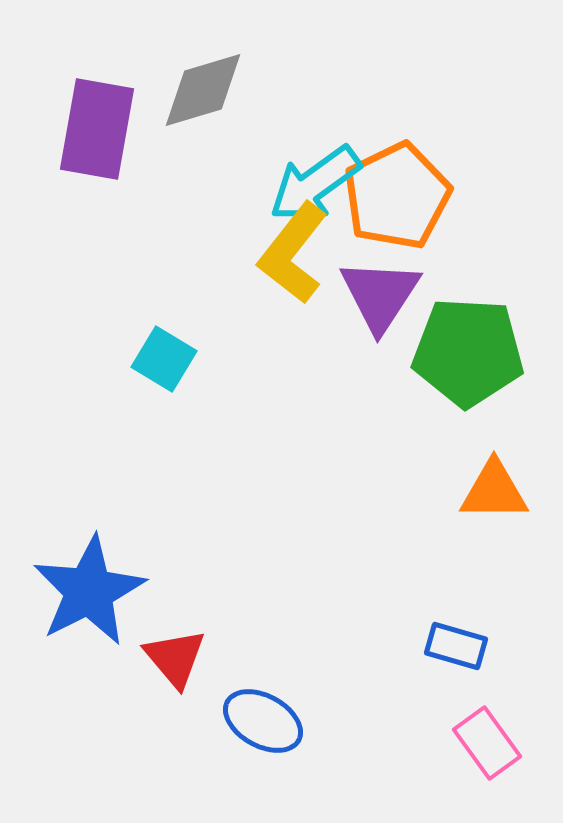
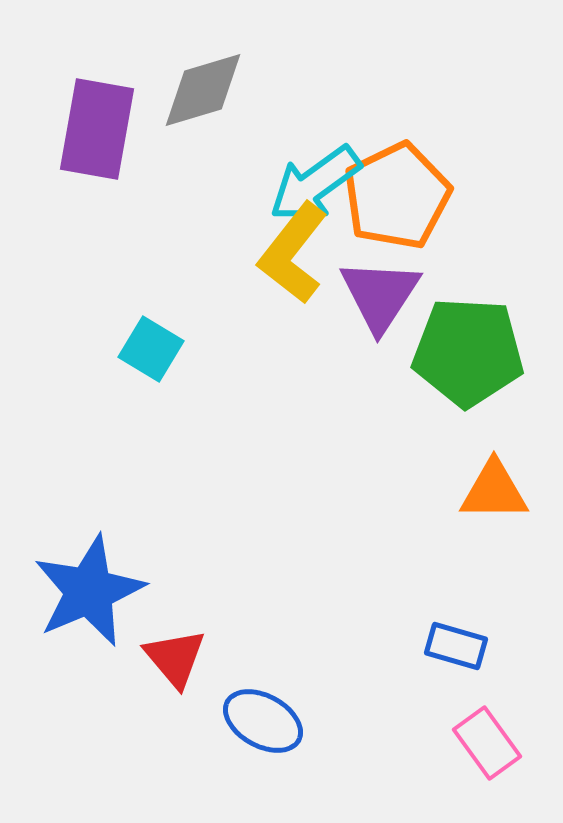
cyan square: moved 13 px left, 10 px up
blue star: rotated 4 degrees clockwise
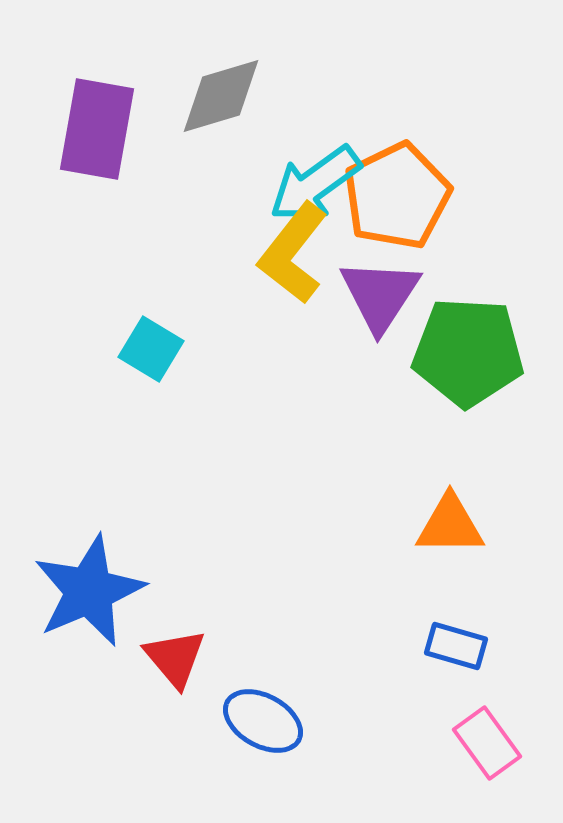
gray diamond: moved 18 px right, 6 px down
orange triangle: moved 44 px left, 34 px down
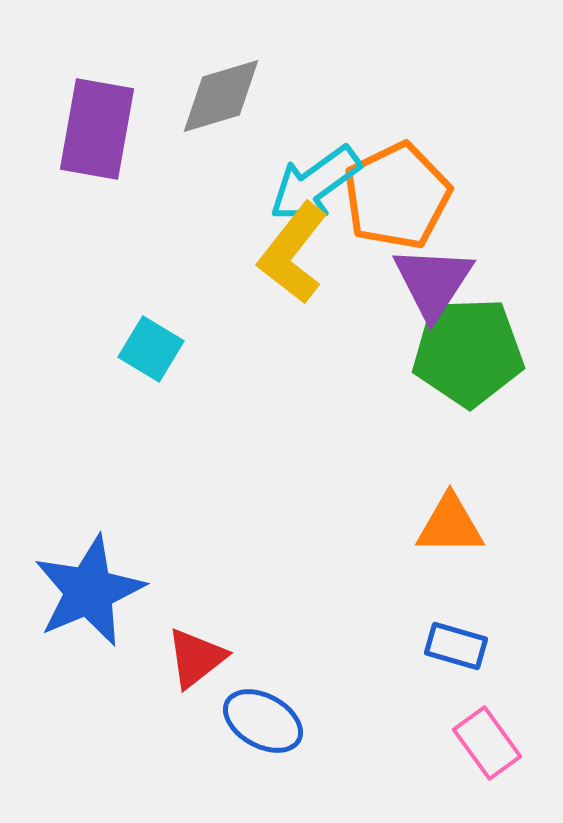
purple triangle: moved 53 px right, 13 px up
green pentagon: rotated 5 degrees counterclockwise
red triangle: moved 21 px right; rotated 32 degrees clockwise
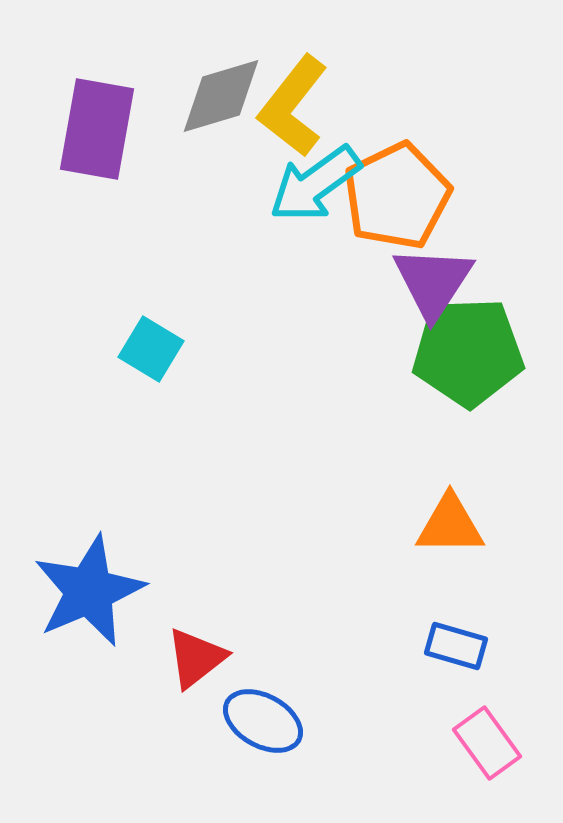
yellow L-shape: moved 147 px up
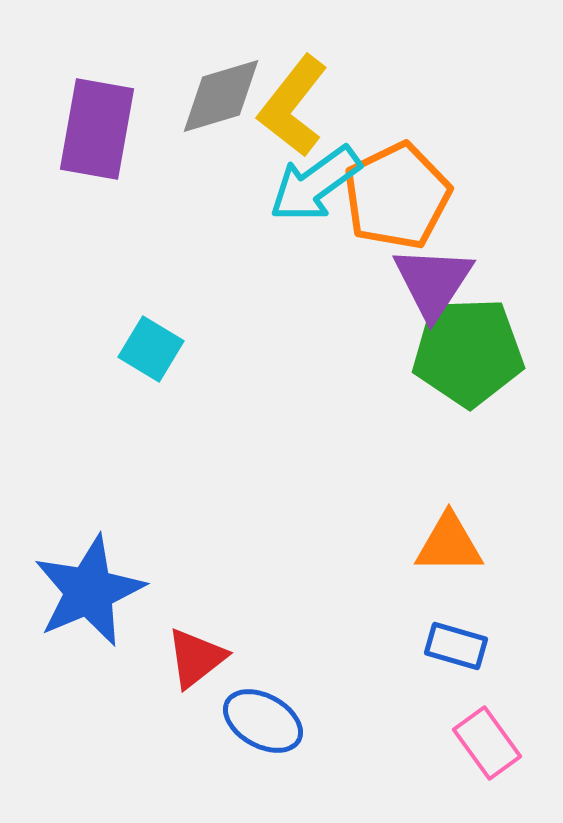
orange triangle: moved 1 px left, 19 px down
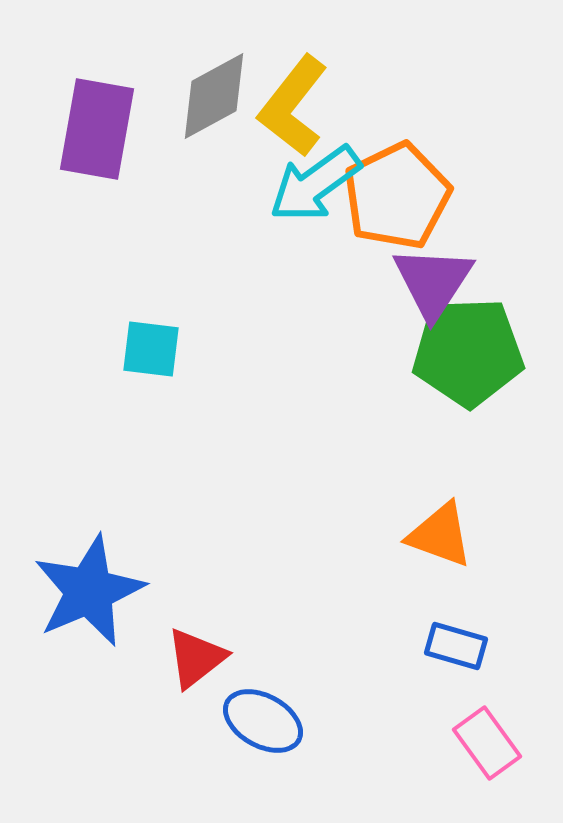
gray diamond: moved 7 px left; rotated 12 degrees counterclockwise
cyan square: rotated 24 degrees counterclockwise
orange triangle: moved 9 px left, 9 px up; rotated 20 degrees clockwise
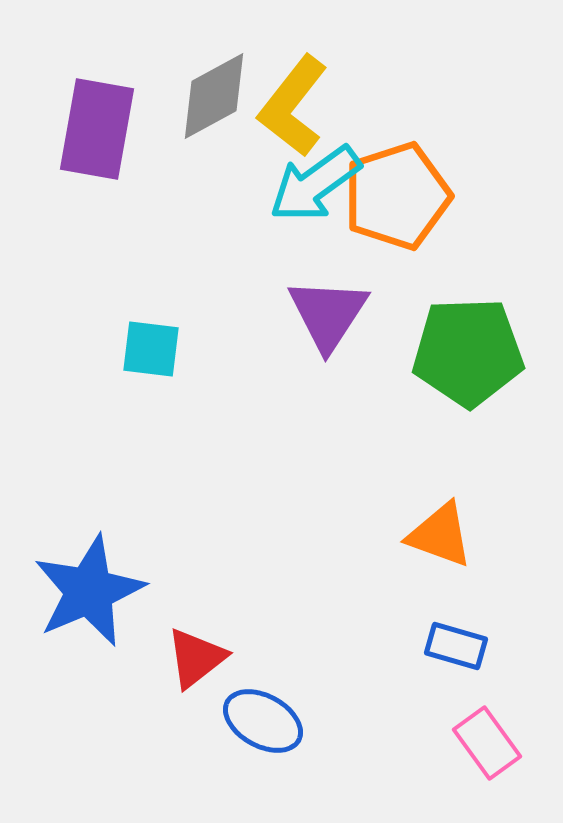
orange pentagon: rotated 8 degrees clockwise
purple triangle: moved 105 px left, 32 px down
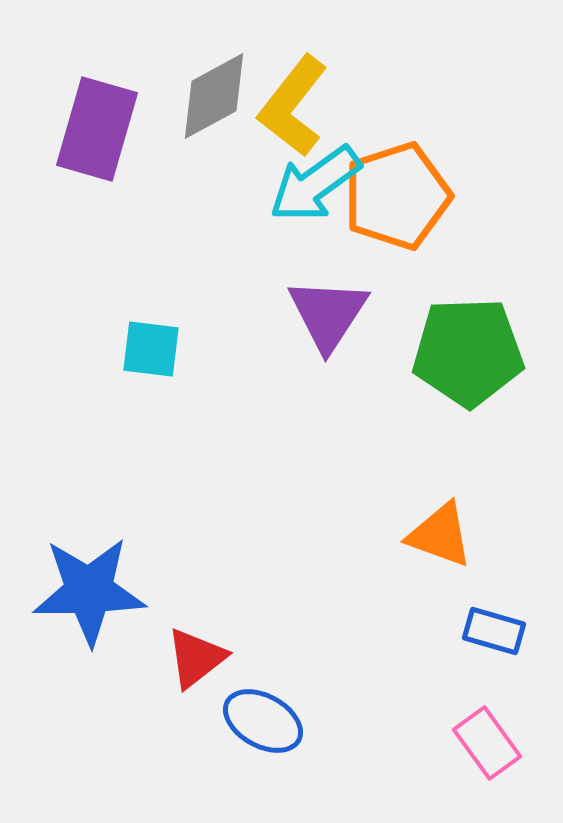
purple rectangle: rotated 6 degrees clockwise
blue star: rotated 22 degrees clockwise
blue rectangle: moved 38 px right, 15 px up
